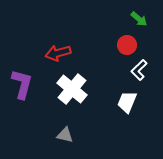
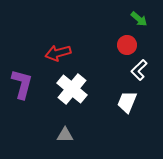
gray triangle: rotated 12 degrees counterclockwise
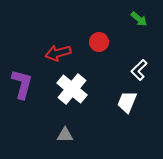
red circle: moved 28 px left, 3 px up
